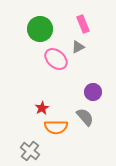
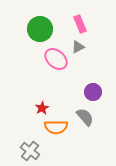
pink rectangle: moved 3 px left
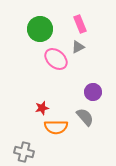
red star: rotated 16 degrees clockwise
gray cross: moved 6 px left, 1 px down; rotated 24 degrees counterclockwise
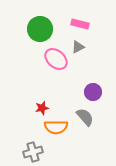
pink rectangle: rotated 54 degrees counterclockwise
gray cross: moved 9 px right; rotated 30 degrees counterclockwise
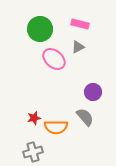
pink ellipse: moved 2 px left
red star: moved 8 px left, 10 px down
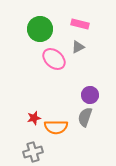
purple circle: moved 3 px left, 3 px down
gray semicircle: rotated 120 degrees counterclockwise
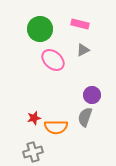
gray triangle: moved 5 px right, 3 px down
pink ellipse: moved 1 px left, 1 px down
purple circle: moved 2 px right
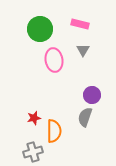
gray triangle: rotated 32 degrees counterclockwise
pink ellipse: moved 1 px right; rotated 40 degrees clockwise
orange semicircle: moved 2 px left, 4 px down; rotated 90 degrees counterclockwise
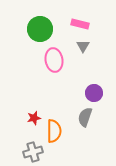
gray triangle: moved 4 px up
purple circle: moved 2 px right, 2 px up
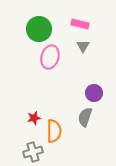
green circle: moved 1 px left
pink ellipse: moved 4 px left, 3 px up; rotated 25 degrees clockwise
